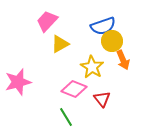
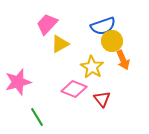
pink trapezoid: moved 3 px down
green line: moved 29 px left
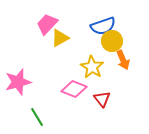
yellow triangle: moved 6 px up
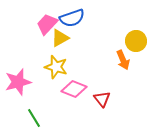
blue semicircle: moved 31 px left, 8 px up
yellow circle: moved 24 px right
yellow star: moved 36 px left; rotated 15 degrees counterclockwise
green line: moved 3 px left, 1 px down
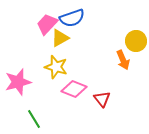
green line: moved 1 px down
